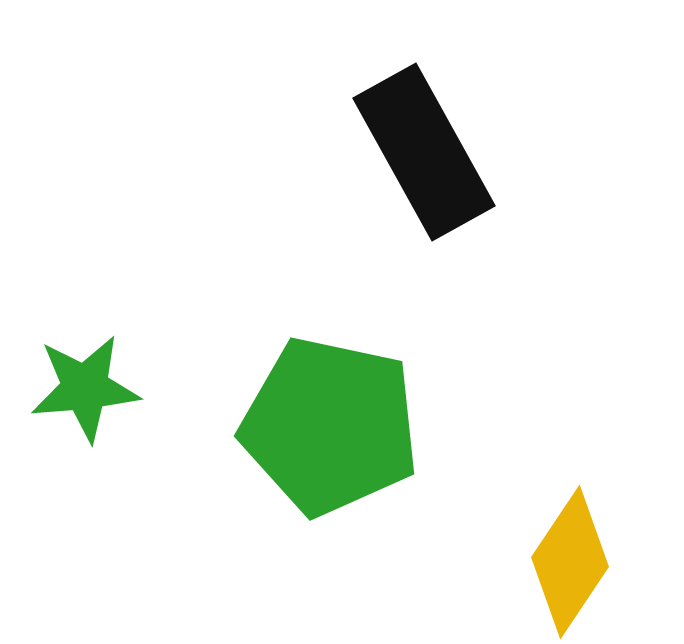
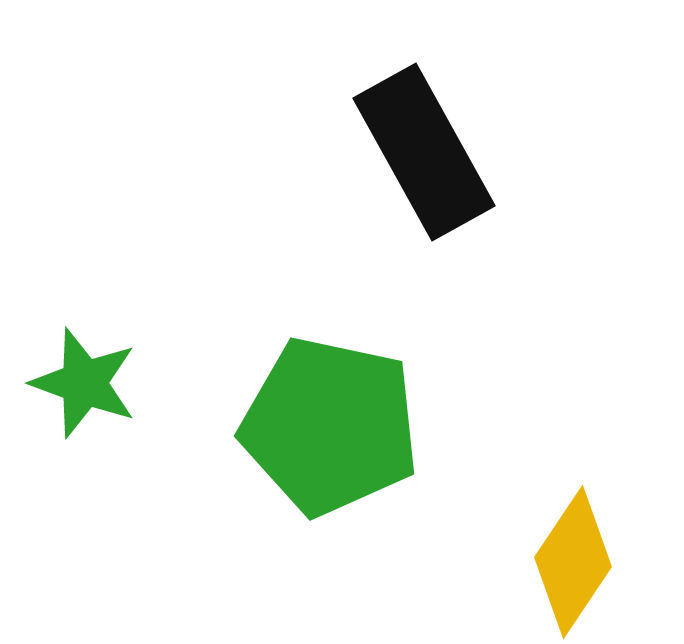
green star: moved 1 px left, 5 px up; rotated 25 degrees clockwise
yellow diamond: moved 3 px right
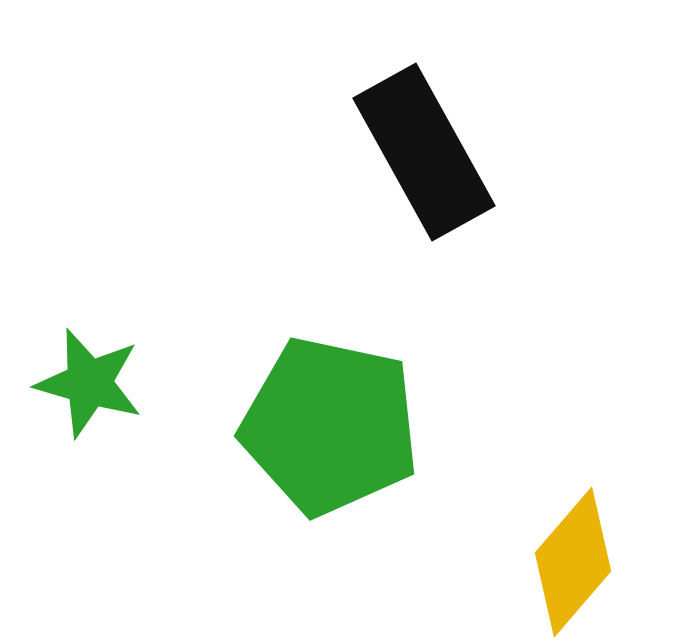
green star: moved 5 px right; rotated 4 degrees counterclockwise
yellow diamond: rotated 7 degrees clockwise
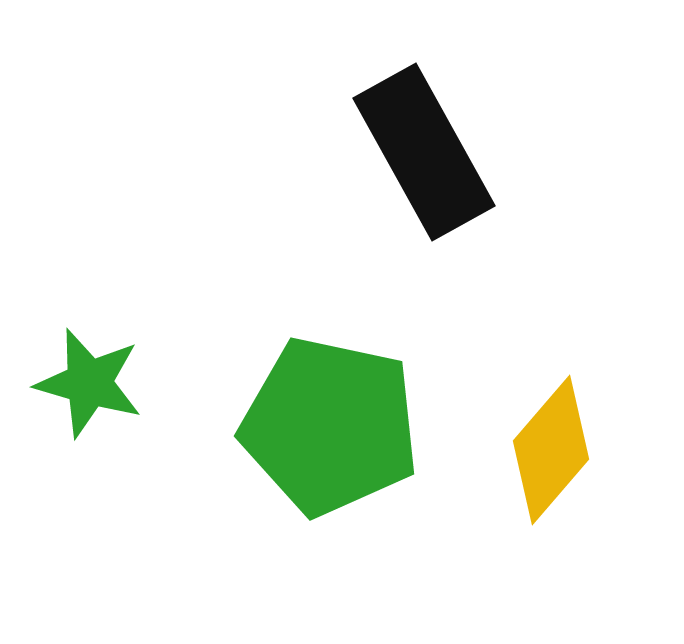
yellow diamond: moved 22 px left, 112 px up
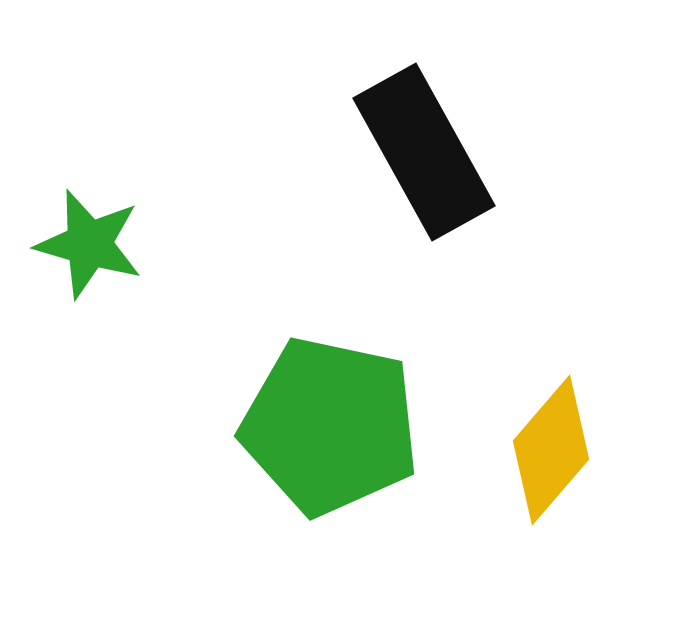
green star: moved 139 px up
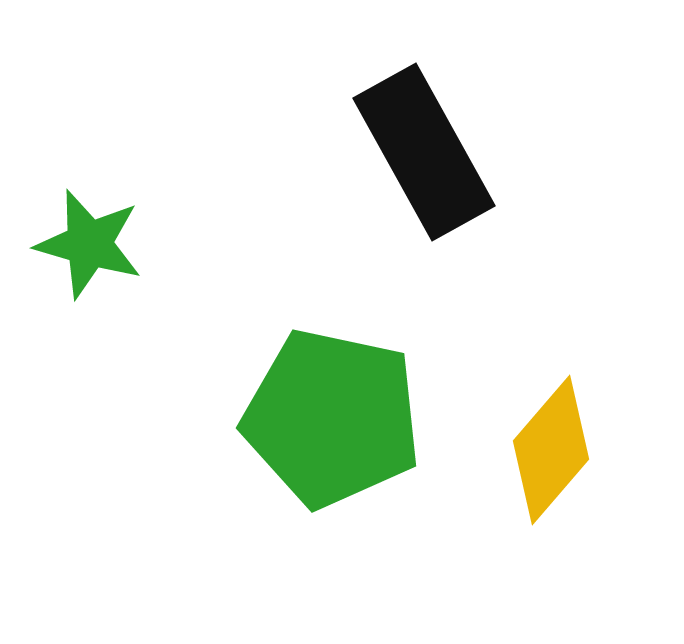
green pentagon: moved 2 px right, 8 px up
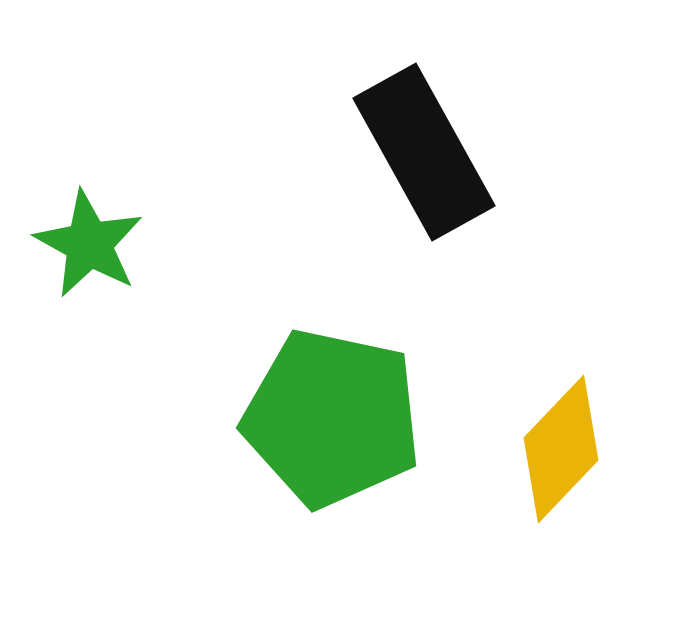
green star: rotated 13 degrees clockwise
yellow diamond: moved 10 px right, 1 px up; rotated 3 degrees clockwise
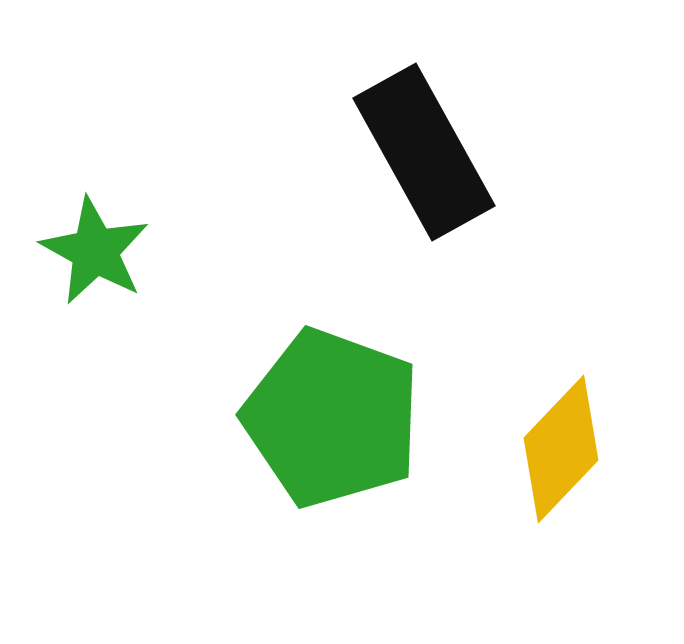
green star: moved 6 px right, 7 px down
green pentagon: rotated 8 degrees clockwise
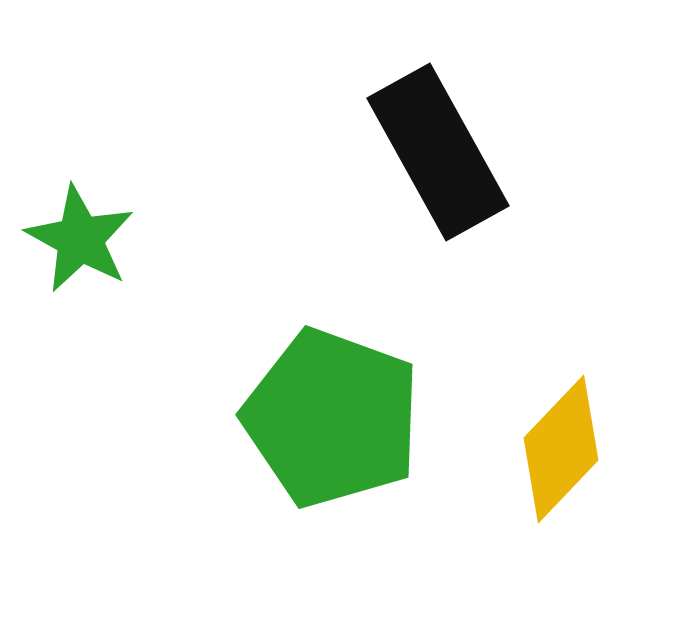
black rectangle: moved 14 px right
green star: moved 15 px left, 12 px up
